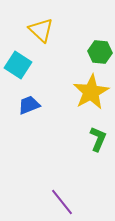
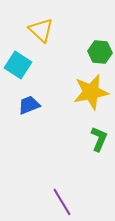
yellow star: rotated 18 degrees clockwise
green L-shape: moved 1 px right
purple line: rotated 8 degrees clockwise
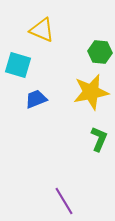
yellow triangle: moved 1 px right; rotated 20 degrees counterclockwise
cyan square: rotated 16 degrees counterclockwise
blue trapezoid: moved 7 px right, 6 px up
purple line: moved 2 px right, 1 px up
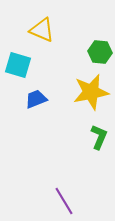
green L-shape: moved 2 px up
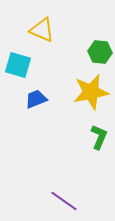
purple line: rotated 24 degrees counterclockwise
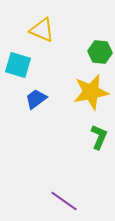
blue trapezoid: rotated 15 degrees counterclockwise
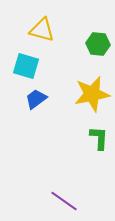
yellow triangle: rotated 8 degrees counterclockwise
green hexagon: moved 2 px left, 8 px up
cyan square: moved 8 px right, 1 px down
yellow star: moved 1 px right, 2 px down
green L-shape: moved 1 px down; rotated 20 degrees counterclockwise
